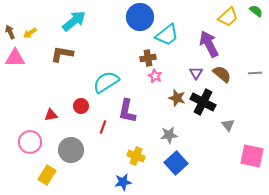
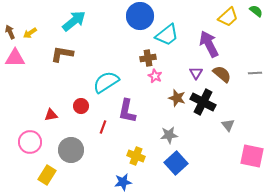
blue circle: moved 1 px up
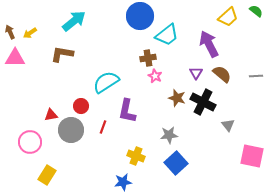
gray line: moved 1 px right, 3 px down
gray circle: moved 20 px up
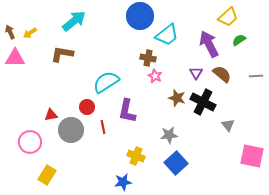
green semicircle: moved 17 px left, 29 px down; rotated 72 degrees counterclockwise
brown cross: rotated 21 degrees clockwise
red circle: moved 6 px right, 1 px down
red line: rotated 32 degrees counterclockwise
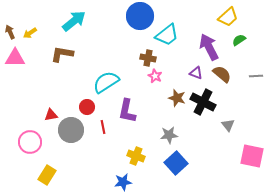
purple arrow: moved 3 px down
purple triangle: rotated 40 degrees counterclockwise
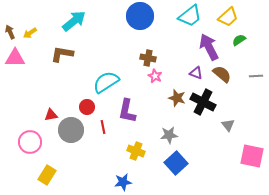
cyan trapezoid: moved 23 px right, 19 px up
yellow cross: moved 5 px up
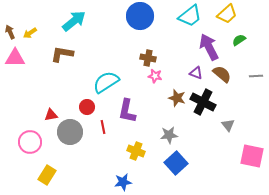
yellow trapezoid: moved 1 px left, 3 px up
pink star: rotated 16 degrees counterclockwise
gray circle: moved 1 px left, 2 px down
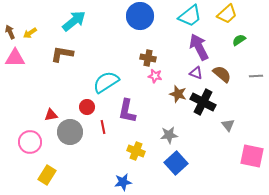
purple arrow: moved 10 px left
brown star: moved 1 px right, 4 px up
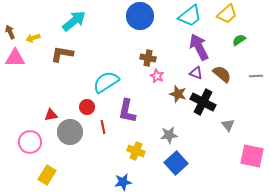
yellow arrow: moved 3 px right, 5 px down; rotated 16 degrees clockwise
pink star: moved 2 px right; rotated 16 degrees clockwise
